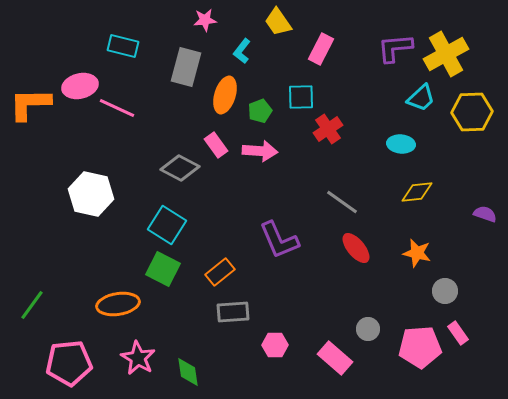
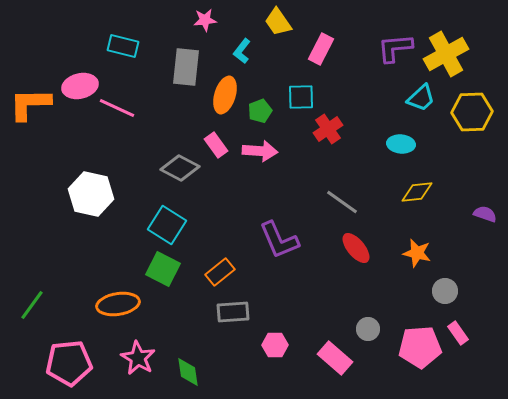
gray rectangle at (186, 67): rotated 9 degrees counterclockwise
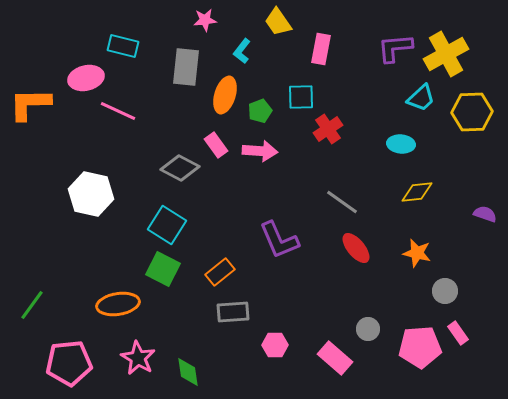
pink rectangle at (321, 49): rotated 16 degrees counterclockwise
pink ellipse at (80, 86): moved 6 px right, 8 px up
pink line at (117, 108): moved 1 px right, 3 px down
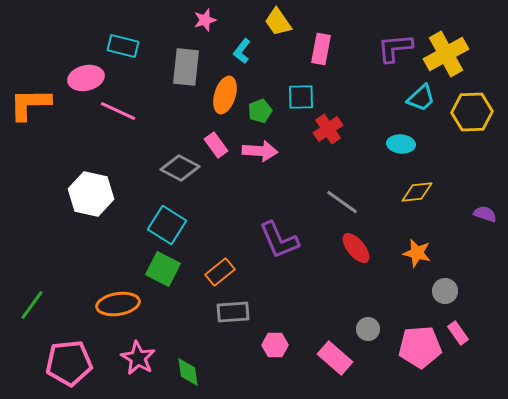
pink star at (205, 20): rotated 10 degrees counterclockwise
